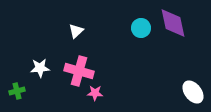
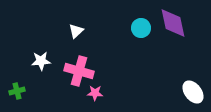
white star: moved 1 px right, 7 px up
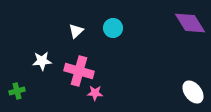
purple diamond: moved 17 px right; rotated 20 degrees counterclockwise
cyan circle: moved 28 px left
white star: moved 1 px right
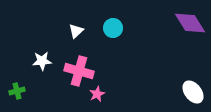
pink star: moved 2 px right, 1 px down; rotated 28 degrees counterclockwise
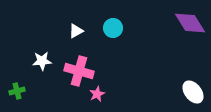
white triangle: rotated 14 degrees clockwise
